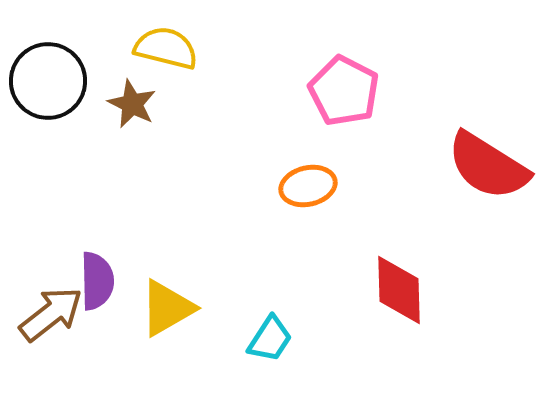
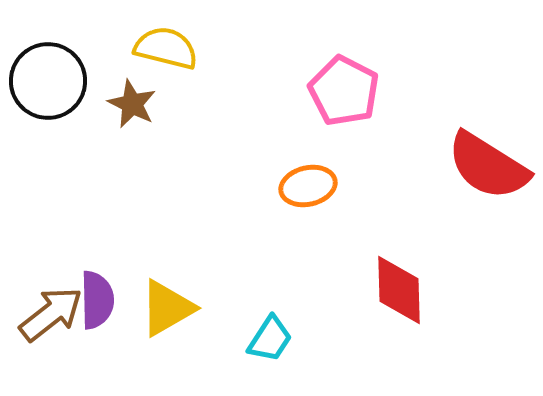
purple semicircle: moved 19 px down
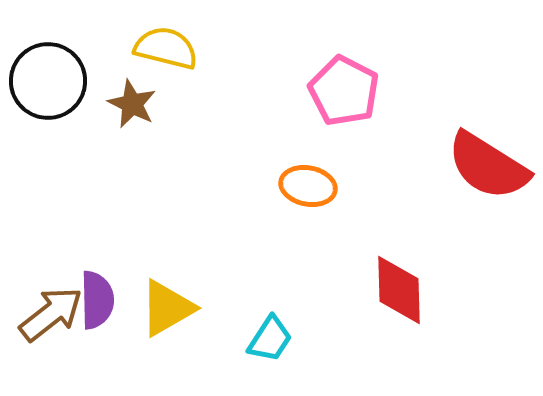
orange ellipse: rotated 24 degrees clockwise
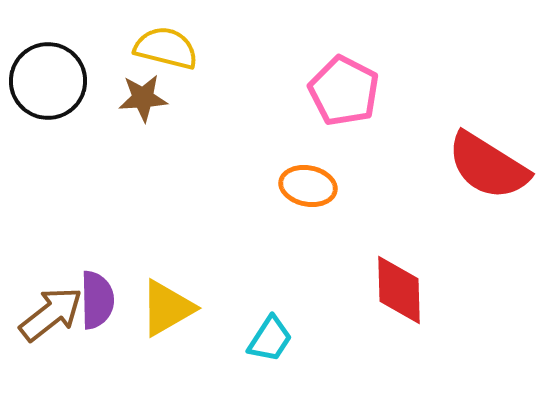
brown star: moved 11 px right, 6 px up; rotated 30 degrees counterclockwise
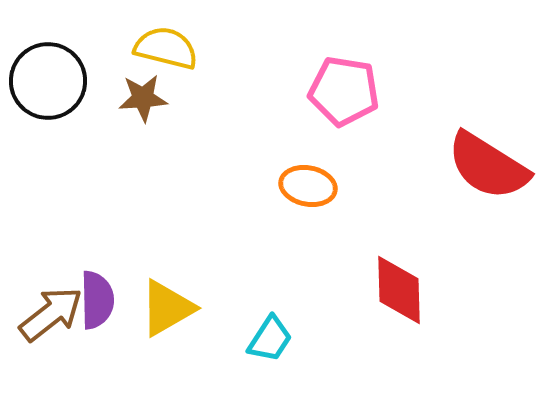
pink pentagon: rotated 18 degrees counterclockwise
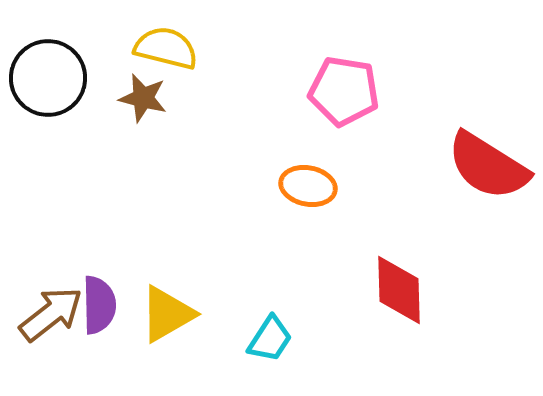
black circle: moved 3 px up
brown star: rotated 18 degrees clockwise
purple semicircle: moved 2 px right, 5 px down
yellow triangle: moved 6 px down
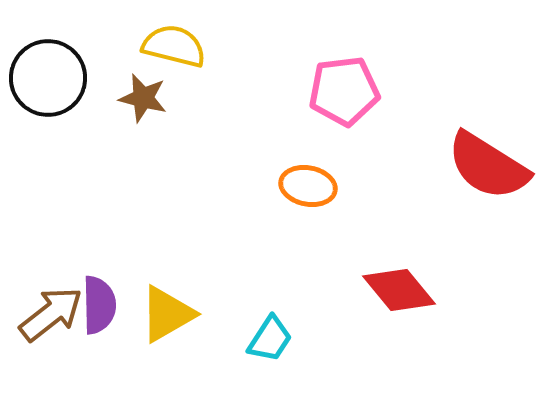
yellow semicircle: moved 8 px right, 2 px up
pink pentagon: rotated 16 degrees counterclockwise
red diamond: rotated 38 degrees counterclockwise
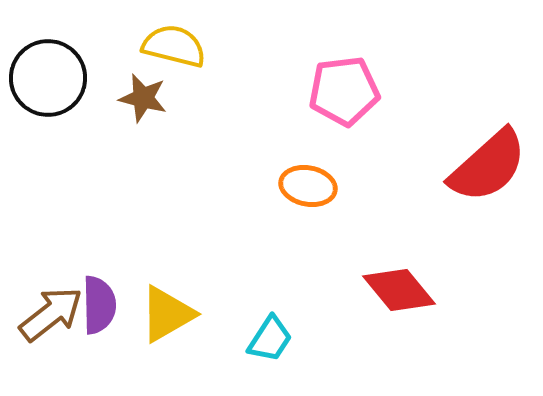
red semicircle: rotated 74 degrees counterclockwise
